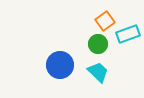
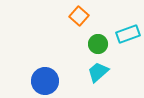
orange square: moved 26 px left, 5 px up; rotated 12 degrees counterclockwise
blue circle: moved 15 px left, 16 px down
cyan trapezoid: rotated 85 degrees counterclockwise
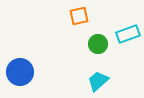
orange square: rotated 36 degrees clockwise
cyan trapezoid: moved 9 px down
blue circle: moved 25 px left, 9 px up
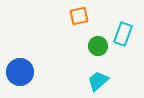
cyan rectangle: moved 5 px left; rotated 50 degrees counterclockwise
green circle: moved 2 px down
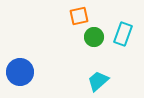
green circle: moved 4 px left, 9 px up
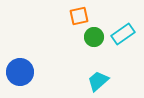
cyan rectangle: rotated 35 degrees clockwise
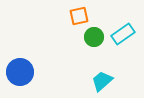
cyan trapezoid: moved 4 px right
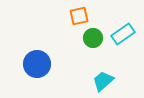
green circle: moved 1 px left, 1 px down
blue circle: moved 17 px right, 8 px up
cyan trapezoid: moved 1 px right
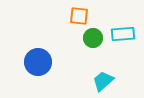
orange square: rotated 18 degrees clockwise
cyan rectangle: rotated 30 degrees clockwise
blue circle: moved 1 px right, 2 px up
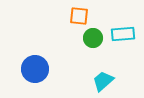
blue circle: moved 3 px left, 7 px down
